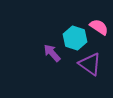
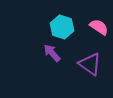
cyan hexagon: moved 13 px left, 11 px up
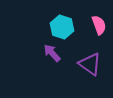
pink semicircle: moved 2 px up; rotated 36 degrees clockwise
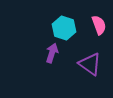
cyan hexagon: moved 2 px right, 1 px down
purple arrow: rotated 60 degrees clockwise
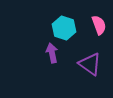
purple arrow: rotated 30 degrees counterclockwise
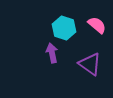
pink semicircle: moved 2 px left; rotated 30 degrees counterclockwise
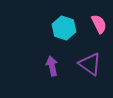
pink semicircle: moved 2 px right, 1 px up; rotated 24 degrees clockwise
purple arrow: moved 13 px down
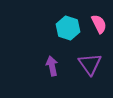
cyan hexagon: moved 4 px right
purple triangle: rotated 20 degrees clockwise
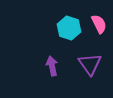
cyan hexagon: moved 1 px right
